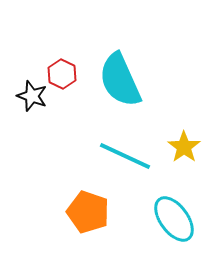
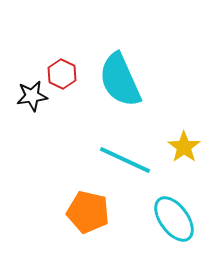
black star: rotated 28 degrees counterclockwise
cyan line: moved 4 px down
orange pentagon: rotated 6 degrees counterclockwise
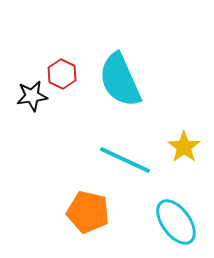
cyan ellipse: moved 2 px right, 3 px down
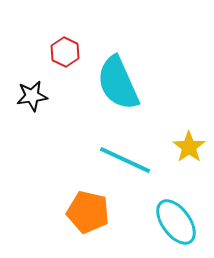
red hexagon: moved 3 px right, 22 px up
cyan semicircle: moved 2 px left, 3 px down
yellow star: moved 5 px right
